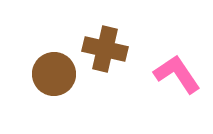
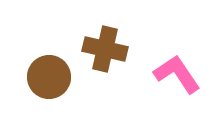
brown circle: moved 5 px left, 3 px down
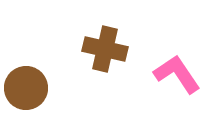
brown circle: moved 23 px left, 11 px down
